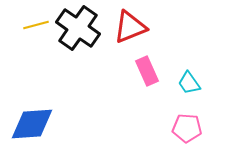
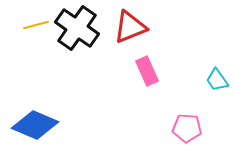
black cross: moved 1 px left
cyan trapezoid: moved 28 px right, 3 px up
blue diamond: moved 3 px right, 1 px down; rotated 27 degrees clockwise
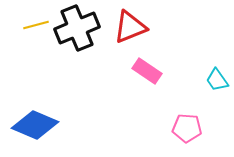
black cross: rotated 33 degrees clockwise
pink rectangle: rotated 32 degrees counterclockwise
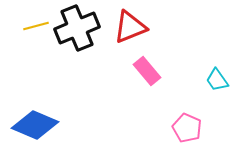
yellow line: moved 1 px down
pink rectangle: rotated 16 degrees clockwise
pink pentagon: rotated 20 degrees clockwise
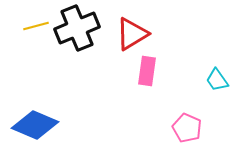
red triangle: moved 2 px right, 7 px down; rotated 9 degrees counterclockwise
pink rectangle: rotated 48 degrees clockwise
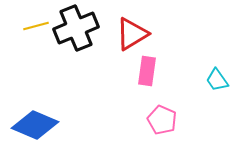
black cross: moved 1 px left
pink pentagon: moved 25 px left, 8 px up
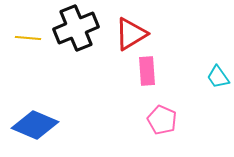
yellow line: moved 8 px left, 12 px down; rotated 20 degrees clockwise
red triangle: moved 1 px left
pink rectangle: rotated 12 degrees counterclockwise
cyan trapezoid: moved 1 px right, 3 px up
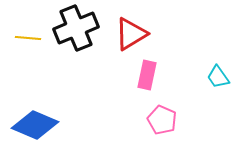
pink rectangle: moved 4 px down; rotated 16 degrees clockwise
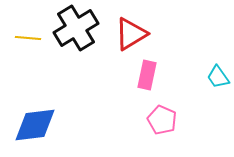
black cross: rotated 9 degrees counterclockwise
blue diamond: rotated 30 degrees counterclockwise
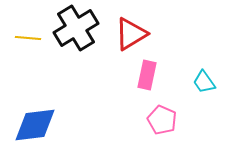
cyan trapezoid: moved 14 px left, 5 px down
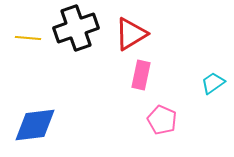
black cross: rotated 12 degrees clockwise
pink rectangle: moved 6 px left
cyan trapezoid: moved 9 px right, 1 px down; rotated 90 degrees clockwise
